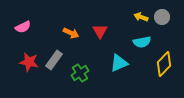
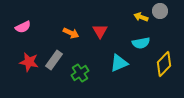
gray circle: moved 2 px left, 6 px up
cyan semicircle: moved 1 px left, 1 px down
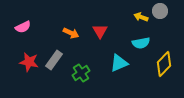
green cross: moved 1 px right
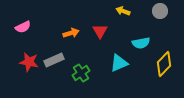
yellow arrow: moved 18 px left, 6 px up
orange arrow: rotated 42 degrees counterclockwise
gray rectangle: rotated 30 degrees clockwise
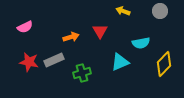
pink semicircle: moved 2 px right
orange arrow: moved 4 px down
cyan triangle: moved 1 px right, 1 px up
green cross: moved 1 px right; rotated 18 degrees clockwise
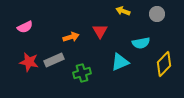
gray circle: moved 3 px left, 3 px down
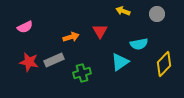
cyan semicircle: moved 2 px left, 1 px down
cyan triangle: rotated 12 degrees counterclockwise
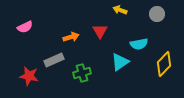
yellow arrow: moved 3 px left, 1 px up
red star: moved 14 px down
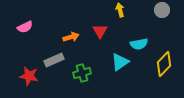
yellow arrow: rotated 56 degrees clockwise
gray circle: moved 5 px right, 4 px up
